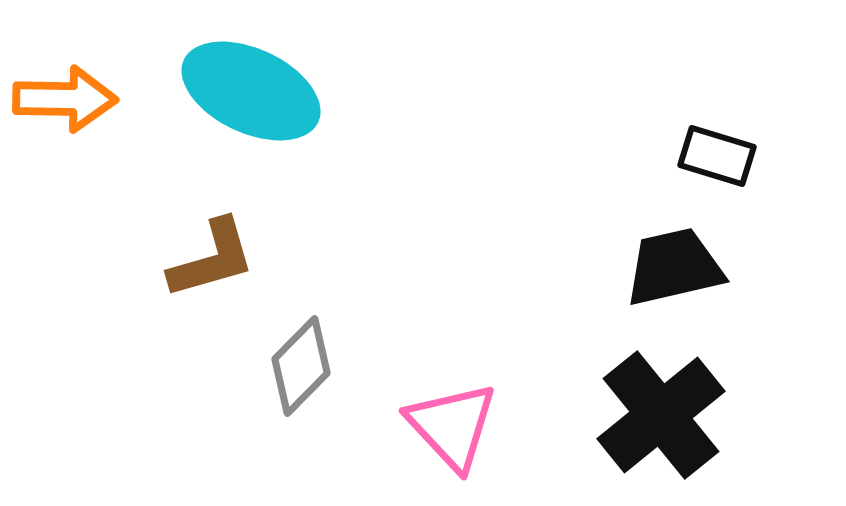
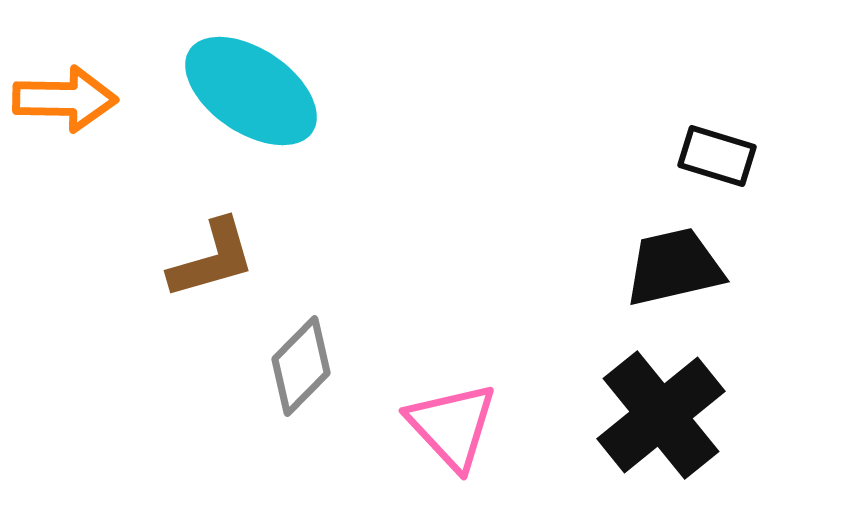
cyan ellipse: rotated 9 degrees clockwise
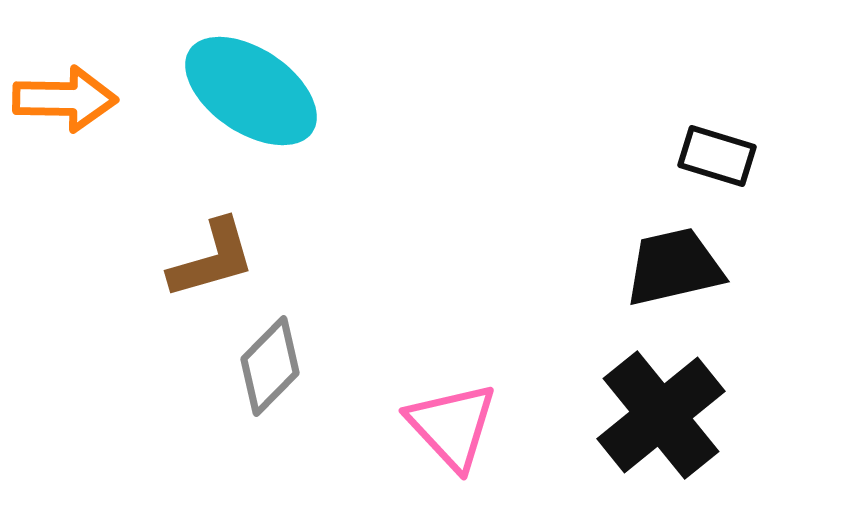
gray diamond: moved 31 px left
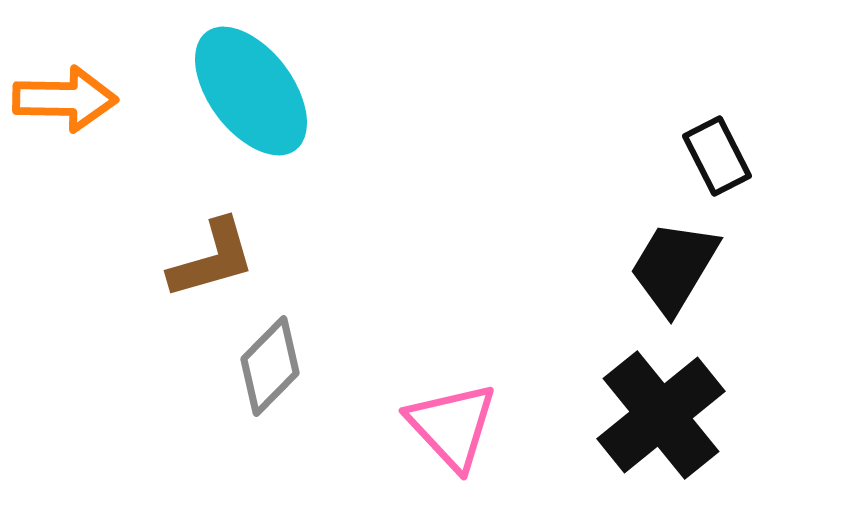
cyan ellipse: rotated 19 degrees clockwise
black rectangle: rotated 46 degrees clockwise
black trapezoid: rotated 46 degrees counterclockwise
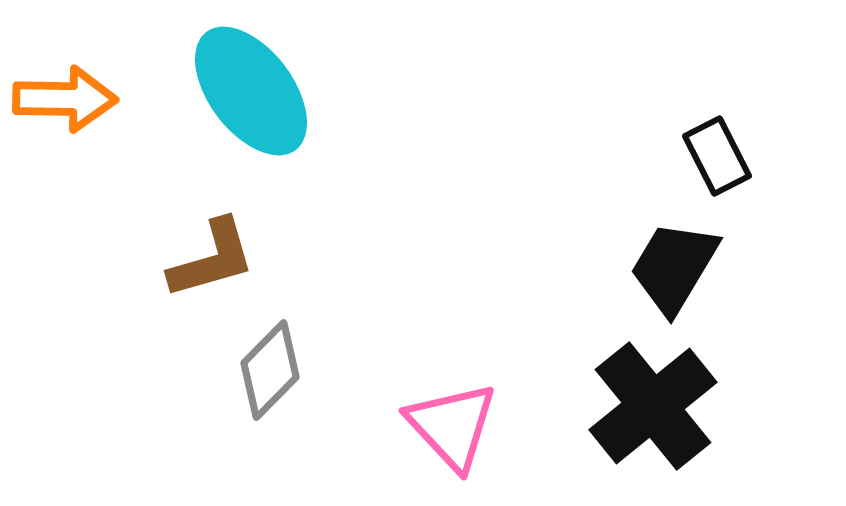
gray diamond: moved 4 px down
black cross: moved 8 px left, 9 px up
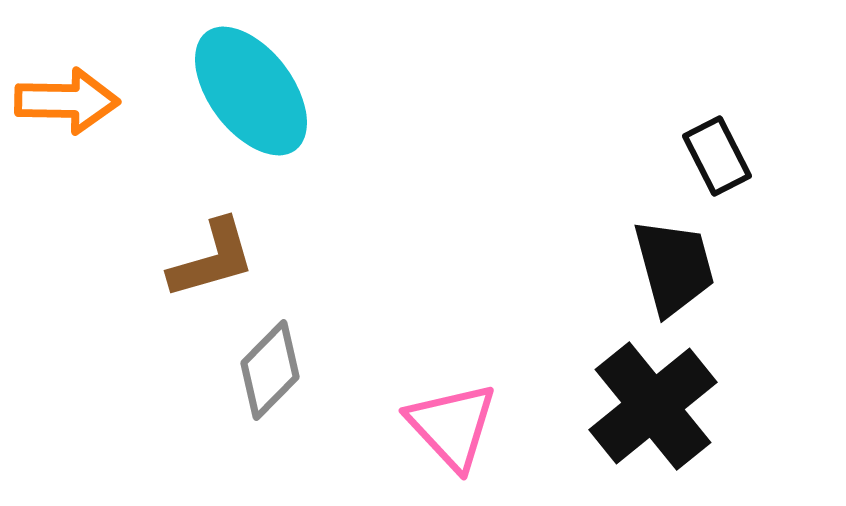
orange arrow: moved 2 px right, 2 px down
black trapezoid: rotated 134 degrees clockwise
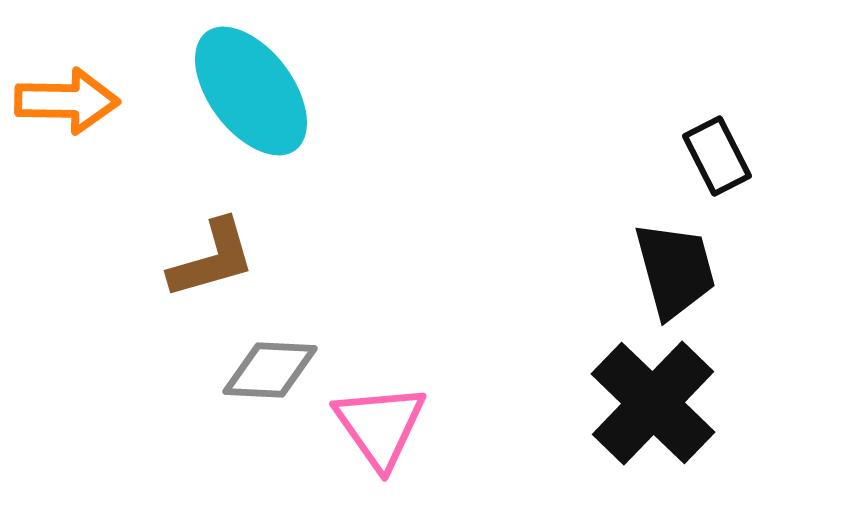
black trapezoid: moved 1 px right, 3 px down
gray diamond: rotated 48 degrees clockwise
black cross: moved 3 px up; rotated 7 degrees counterclockwise
pink triangle: moved 72 px left; rotated 8 degrees clockwise
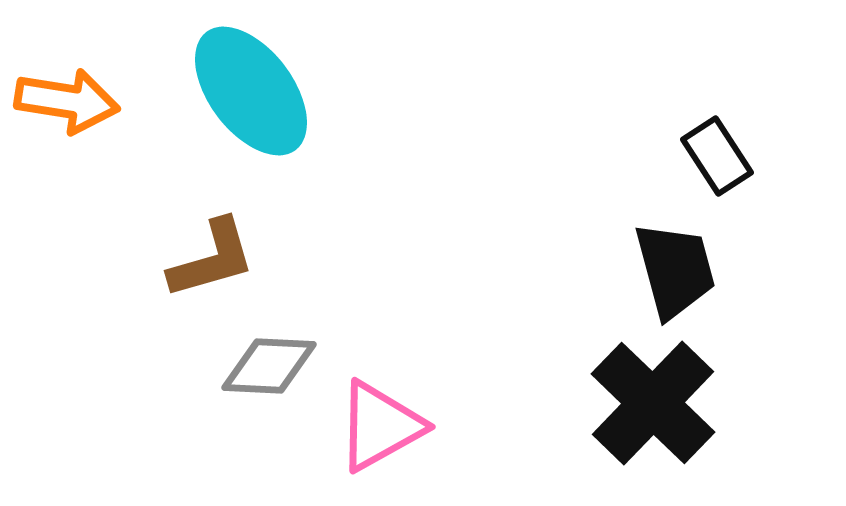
orange arrow: rotated 8 degrees clockwise
black rectangle: rotated 6 degrees counterclockwise
gray diamond: moved 1 px left, 4 px up
pink triangle: rotated 36 degrees clockwise
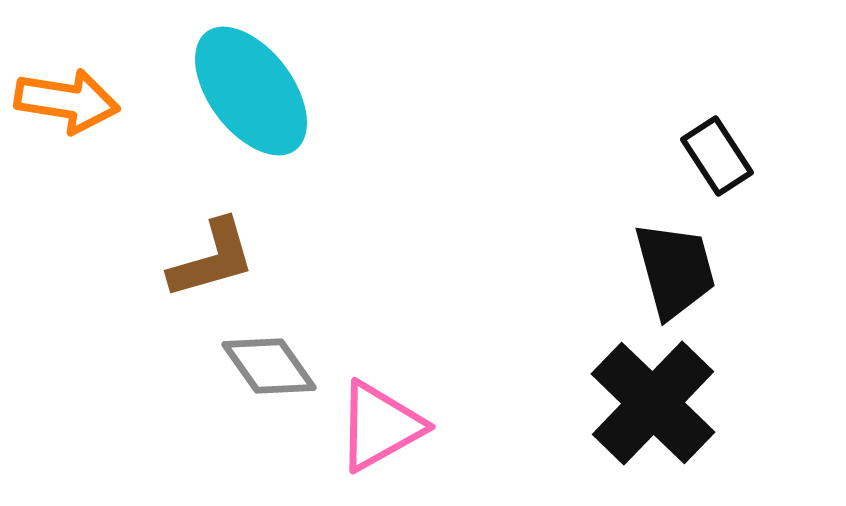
gray diamond: rotated 52 degrees clockwise
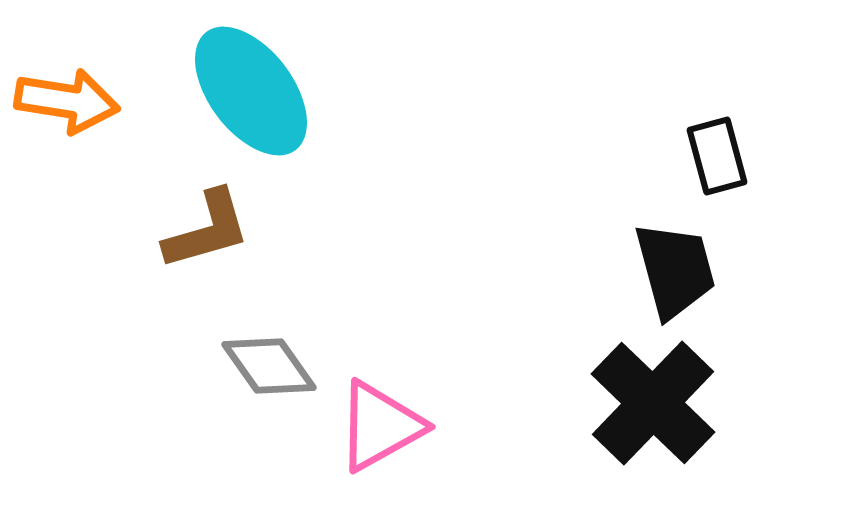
black rectangle: rotated 18 degrees clockwise
brown L-shape: moved 5 px left, 29 px up
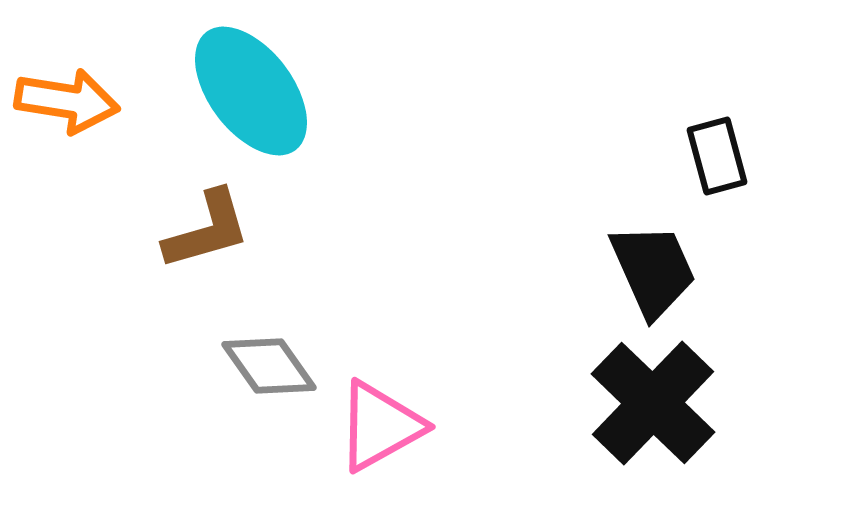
black trapezoid: moved 22 px left; rotated 9 degrees counterclockwise
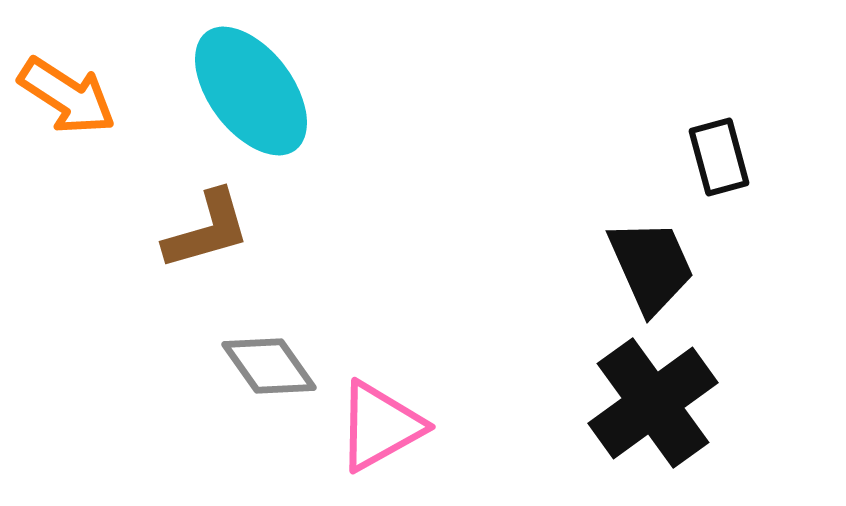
orange arrow: moved 5 px up; rotated 24 degrees clockwise
black rectangle: moved 2 px right, 1 px down
black trapezoid: moved 2 px left, 4 px up
black cross: rotated 10 degrees clockwise
